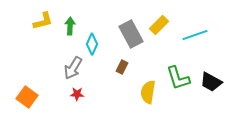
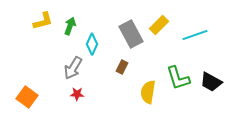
green arrow: rotated 18 degrees clockwise
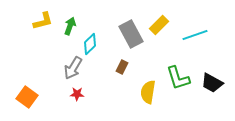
cyan diamond: moved 2 px left; rotated 20 degrees clockwise
black trapezoid: moved 1 px right, 1 px down
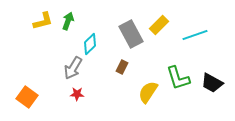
green arrow: moved 2 px left, 5 px up
yellow semicircle: rotated 25 degrees clockwise
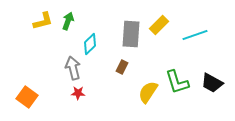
gray rectangle: rotated 32 degrees clockwise
gray arrow: rotated 135 degrees clockwise
green L-shape: moved 1 px left, 4 px down
red star: moved 1 px right, 1 px up
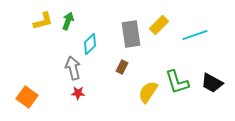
gray rectangle: rotated 12 degrees counterclockwise
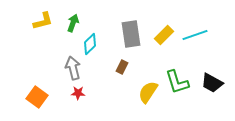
green arrow: moved 5 px right, 2 px down
yellow rectangle: moved 5 px right, 10 px down
orange square: moved 10 px right
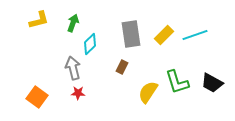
yellow L-shape: moved 4 px left, 1 px up
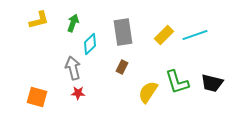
gray rectangle: moved 8 px left, 2 px up
black trapezoid: rotated 15 degrees counterclockwise
orange square: rotated 20 degrees counterclockwise
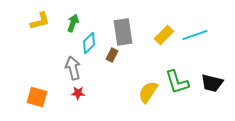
yellow L-shape: moved 1 px right, 1 px down
cyan diamond: moved 1 px left, 1 px up
brown rectangle: moved 10 px left, 12 px up
